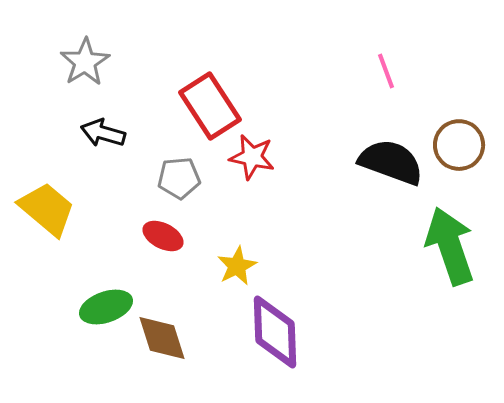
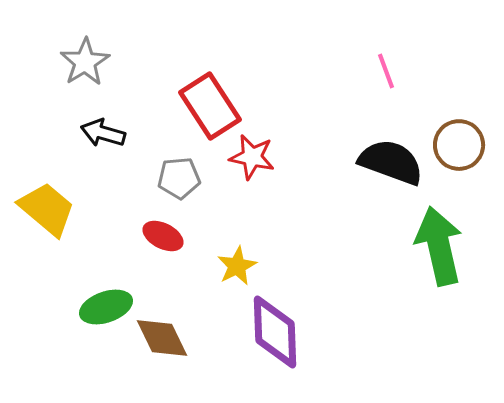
green arrow: moved 11 px left; rotated 6 degrees clockwise
brown diamond: rotated 8 degrees counterclockwise
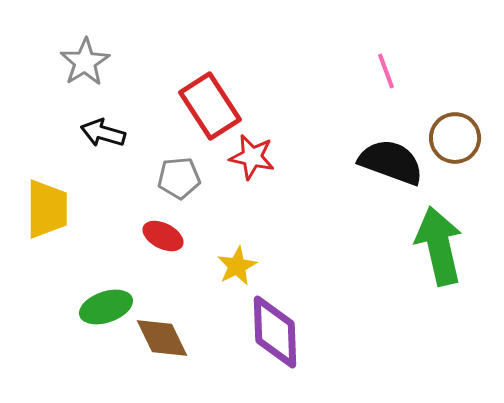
brown circle: moved 4 px left, 7 px up
yellow trapezoid: rotated 50 degrees clockwise
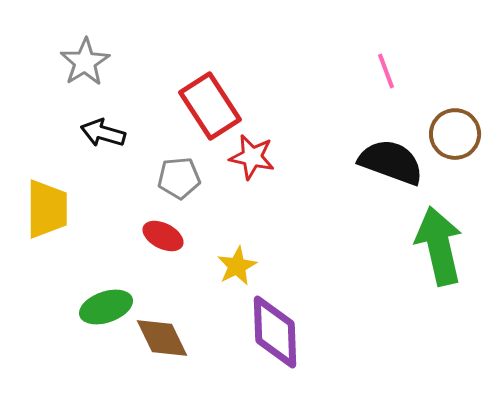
brown circle: moved 4 px up
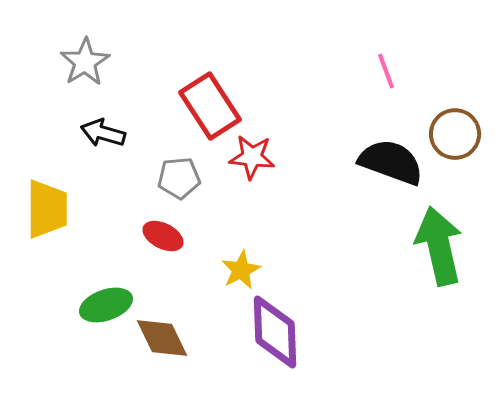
red star: rotated 6 degrees counterclockwise
yellow star: moved 4 px right, 4 px down
green ellipse: moved 2 px up
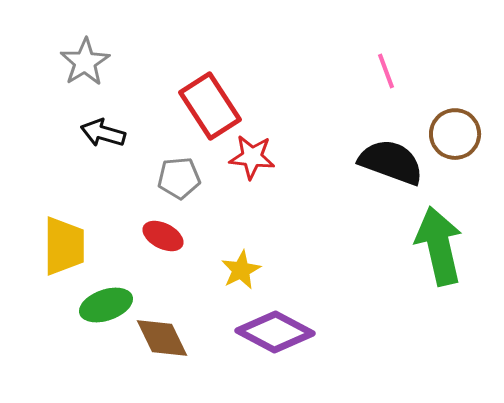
yellow trapezoid: moved 17 px right, 37 px down
purple diamond: rotated 60 degrees counterclockwise
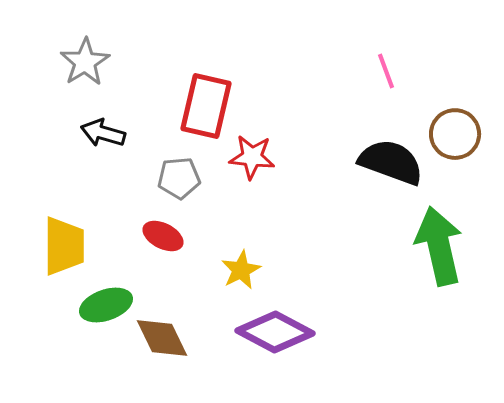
red rectangle: moved 4 px left; rotated 46 degrees clockwise
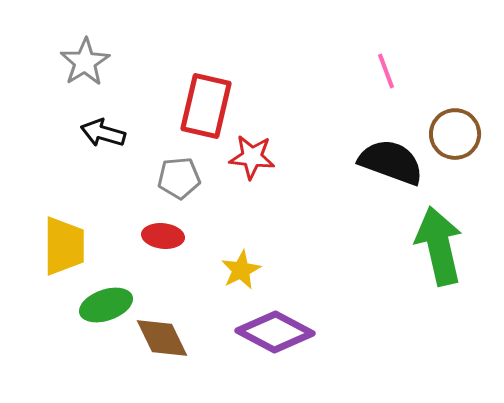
red ellipse: rotated 21 degrees counterclockwise
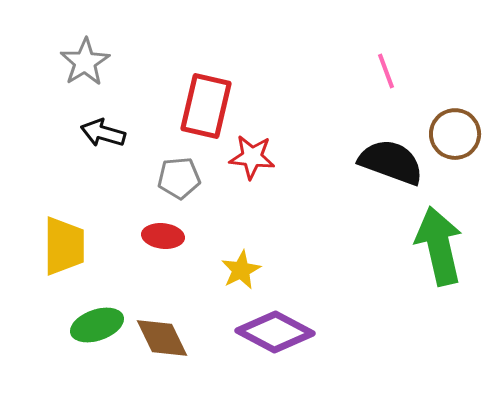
green ellipse: moved 9 px left, 20 px down
